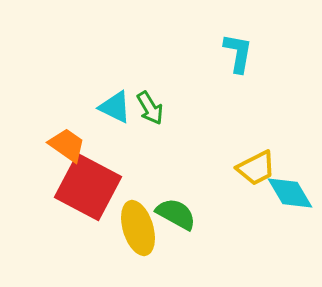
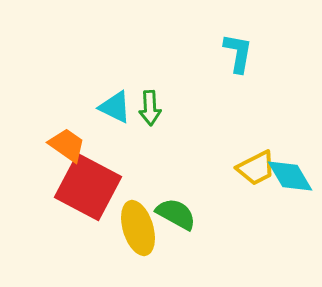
green arrow: rotated 28 degrees clockwise
cyan diamond: moved 17 px up
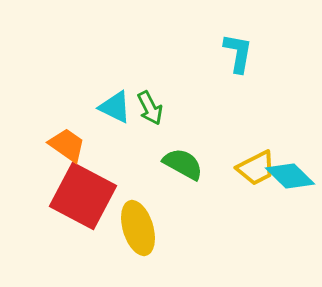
green arrow: rotated 24 degrees counterclockwise
cyan diamond: rotated 15 degrees counterclockwise
red square: moved 5 px left, 9 px down
green semicircle: moved 7 px right, 50 px up
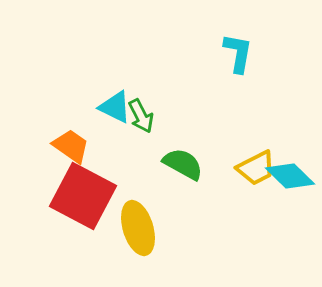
green arrow: moved 9 px left, 8 px down
orange trapezoid: moved 4 px right, 1 px down
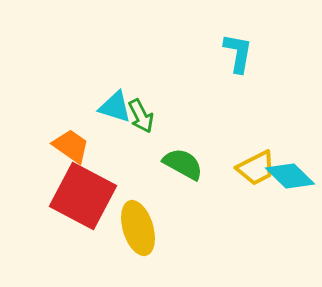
cyan triangle: rotated 9 degrees counterclockwise
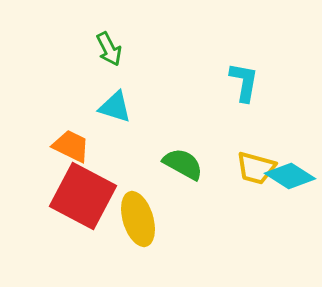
cyan L-shape: moved 6 px right, 29 px down
green arrow: moved 32 px left, 67 px up
orange trapezoid: rotated 9 degrees counterclockwise
yellow trapezoid: rotated 42 degrees clockwise
cyan diamond: rotated 12 degrees counterclockwise
yellow ellipse: moved 9 px up
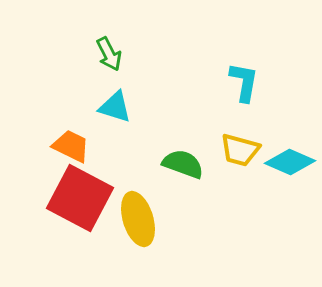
green arrow: moved 5 px down
green semicircle: rotated 9 degrees counterclockwise
yellow trapezoid: moved 16 px left, 18 px up
cyan diamond: moved 14 px up; rotated 9 degrees counterclockwise
red square: moved 3 px left, 2 px down
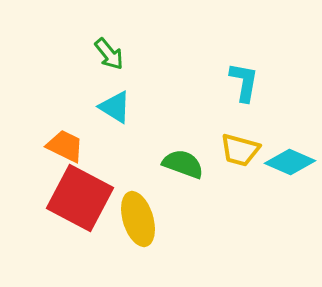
green arrow: rotated 12 degrees counterclockwise
cyan triangle: rotated 15 degrees clockwise
orange trapezoid: moved 6 px left
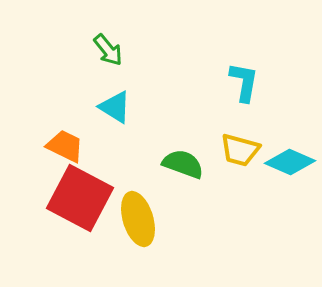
green arrow: moved 1 px left, 4 px up
